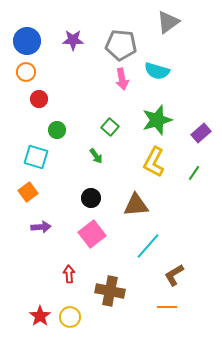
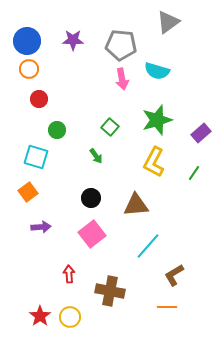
orange circle: moved 3 px right, 3 px up
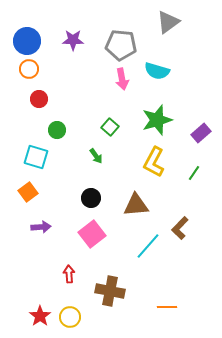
brown L-shape: moved 6 px right, 47 px up; rotated 15 degrees counterclockwise
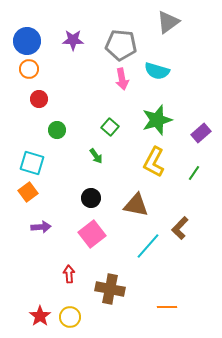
cyan square: moved 4 px left, 6 px down
brown triangle: rotated 16 degrees clockwise
brown cross: moved 2 px up
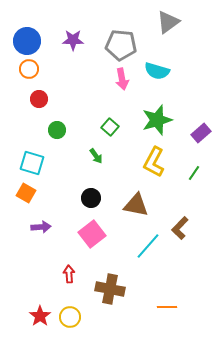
orange square: moved 2 px left, 1 px down; rotated 24 degrees counterclockwise
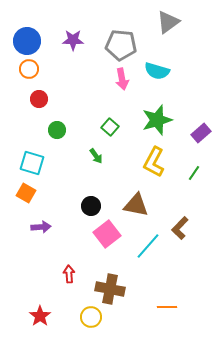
black circle: moved 8 px down
pink square: moved 15 px right
yellow circle: moved 21 px right
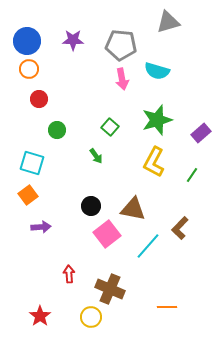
gray triangle: rotated 20 degrees clockwise
green line: moved 2 px left, 2 px down
orange square: moved 2 px right, 2 px down; rotated 24 degrees clockwise
brown triangle: moved 3 px left, 4 px down
brown cross: rotated 12 degrees clockwise
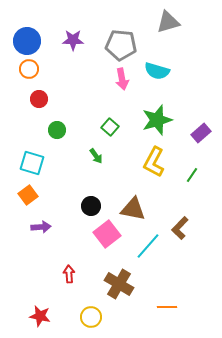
brown cross: moved 9 px right, 5 px up; rotated 8 degrees clockwise
red star: rotated 25 degrees counterclockwise
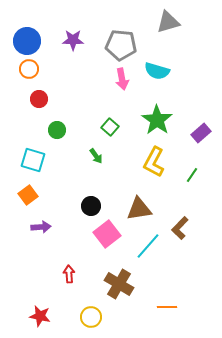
green star: rotated 20 degrees counterclockwise
cyan square: moved 1 px right, 3 px up
brown triangle: moved 6 px right; rotated 20 degrees counterclockwise
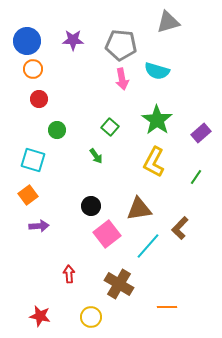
orange circle: moved 4 px right
green line: moved 4 px right, 2 px down
purple arrow: moved 2 px left, 1 px up
